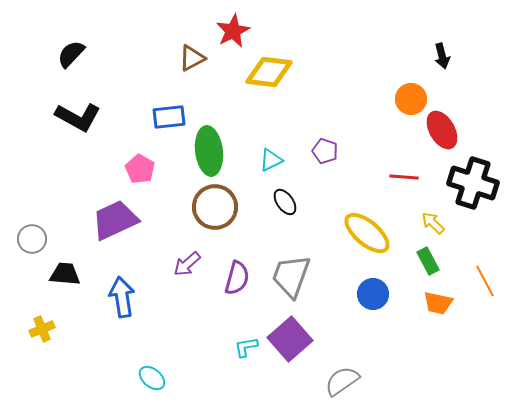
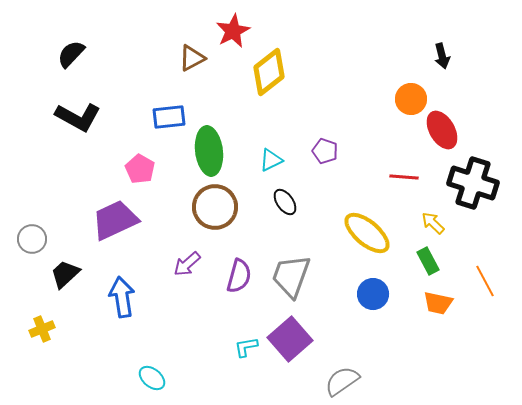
yellow diamond: rotated 45 degrees counterclockwise
black trapezoid: rotated 48 degrees counterclockwise
purple semicircle: moved 2 px right, 2 px up
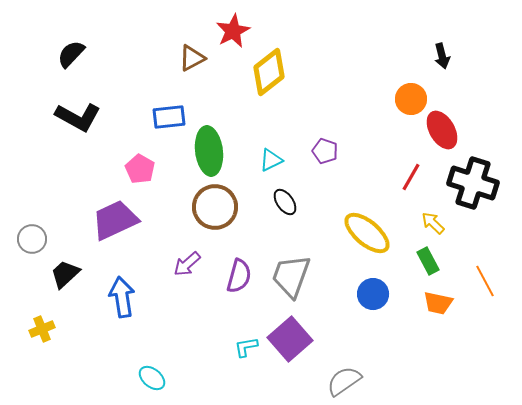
red line: moved 7 px right; rotated 64 degrees counterclockwise
gray semicircle: moved 2 px right
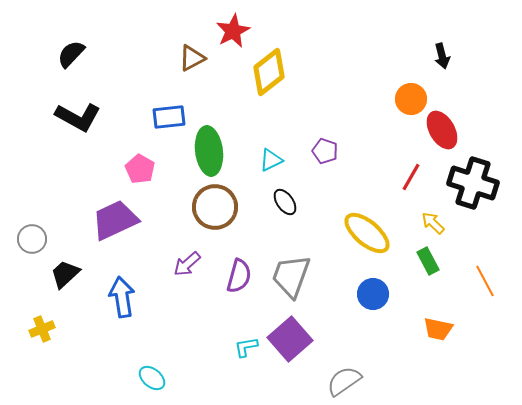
orange trapezoid: moved 26 px down
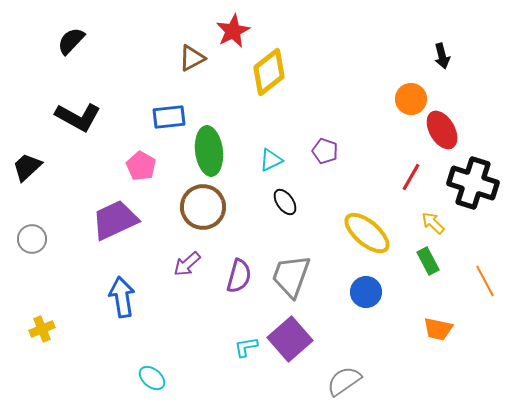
black semicircle: moved 13 px up
pink pentagon: moved 1 px right, 3 px up
brown circle: moved 12 px left
black trapezoid: moved 38 px left, 107 px up
blue circle: moved 7 px left, 2 px up
